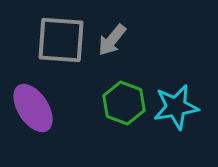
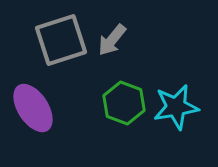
gray square: rotated 22 degrees counterclockwise
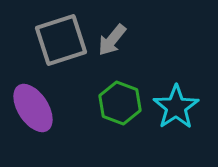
green hexagon: moved 4 px left
cyan star: rotated 24 degrees counterclockwise
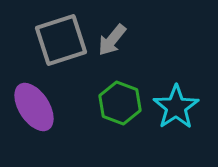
purple ellipse: moved 1 px right, 1 px up
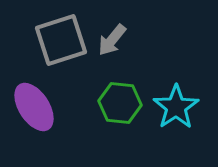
green hexagon: rotated 15 degrees counterclockwise
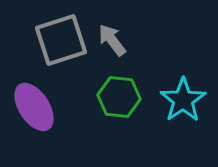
gray arrow: rotated 104 degrees clockwise
green hexagon: moved 1 px left, 6 px up
cyan star: moved 7 px right, 7 px up
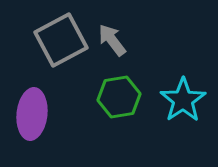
gray square: rotated 10 degrees counterclockwise
green hexagon: rotated 15 degrees counterclockwise
purple ellipse: moved 2 px left, 7 px down; rotated 39 degrees clockwise
